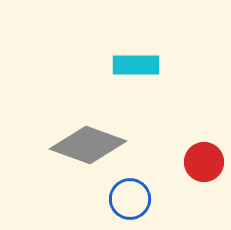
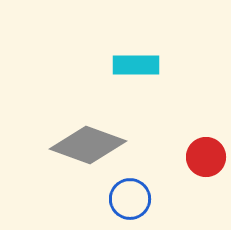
red circle: moved 2 px right, 5 px up
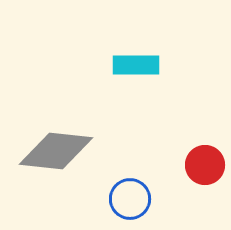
gray diamond: moved 32 px left, 6 px down; rotated 14 degrees counterclockwise
red circle: moved 1 px left, 8 px down
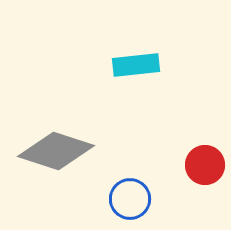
cyan rectangle: rotated 6 degrees counterclockwise
gray diamond: rotated 12 degrees clockwise
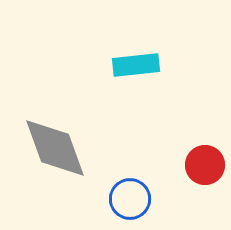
gray diamond: moved 1 px left, 3 px up; rotated 52 degrees clockwise
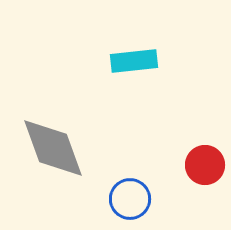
cyan rectangle: moved 2 px left, 4 px up
gray diamond: moved 2 px left
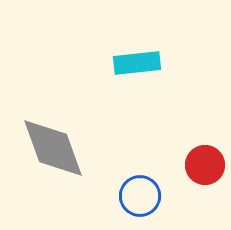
cyan rectangle: moved 3 px right, 2 px down
blue circle: moved 10 px right, 3 px up
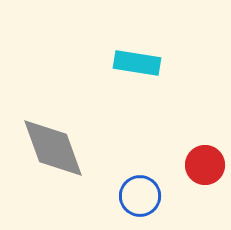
cyan rectangle: rotated 15 degrees clockwise
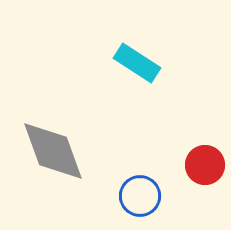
cyan rectangle: rotated 24 degrees clockwise
gray diamond: moved 3 px down
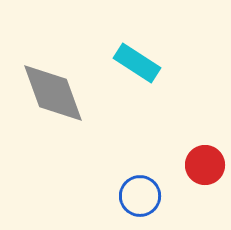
gray diamond: moved 58 px up
